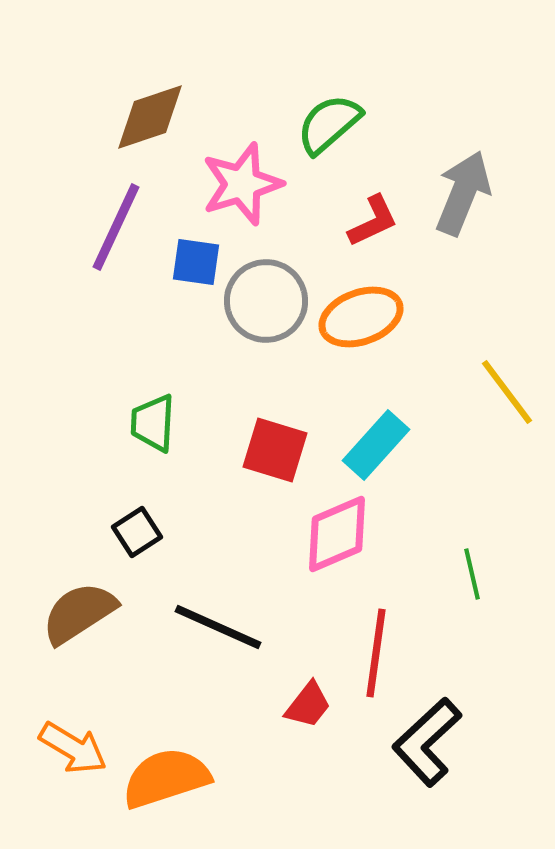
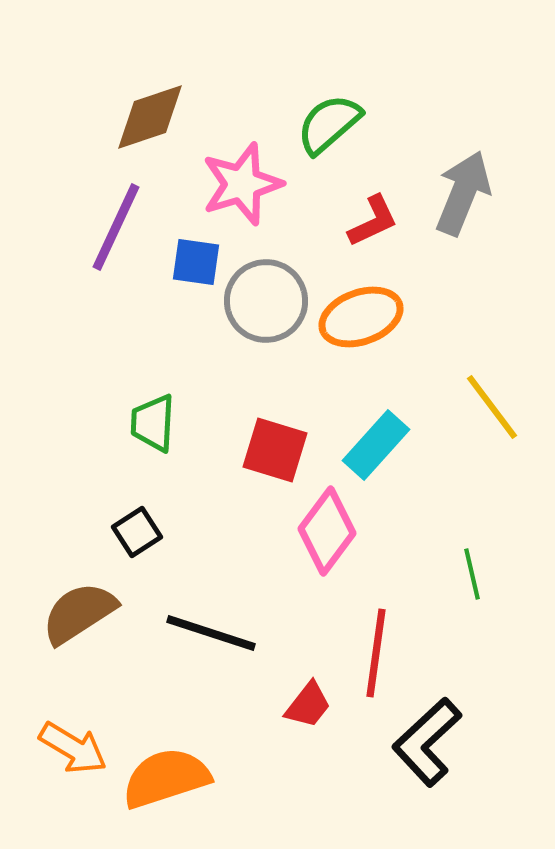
yellow line: moved 15 px left, 15 px down
pink diamond: moved 10 px left, 3 px up; rotated 30 degrees counterclockwise
black line: moved 7 px left, 6 px down; rotated 6 degrees counterclockwise
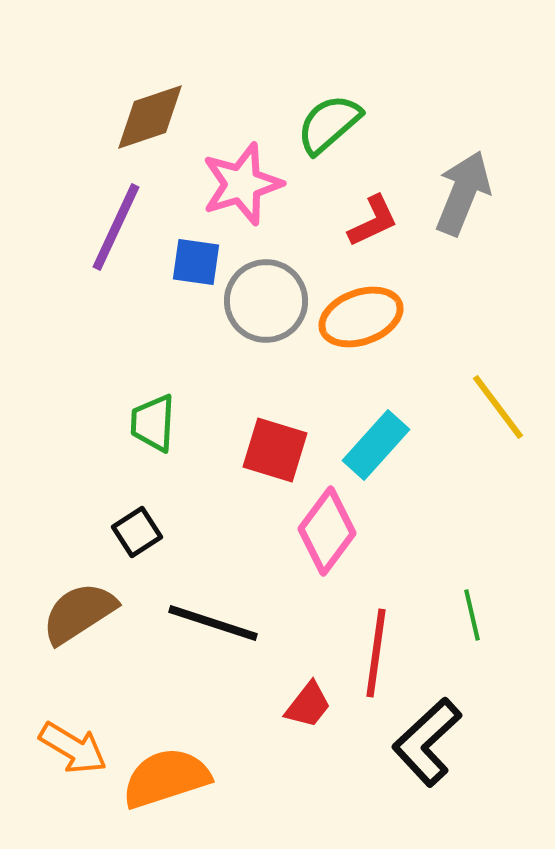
yellow line: moved 6 px right
green line: moved 41 px down
black line: moved 2 px right, 10 px up
